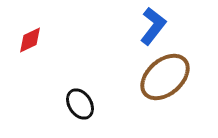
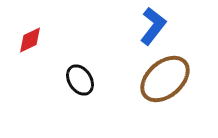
brown ellipse: moved 2 px down
black ellipse: moved 24 px up
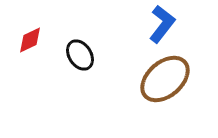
blue L-shape: moved 9 px right, 2 px up
black ellipse: moved 25 px up
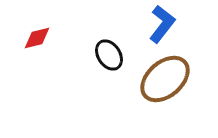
red diamond: moved 7 px right, 2 px up; rotated 12 degrees clockwise
black ellipse: moved 29 px right
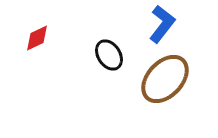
red diamond: rotated 12 degrees counterclockwise
brown ellipse: rotated 6 degrees counterclockwise
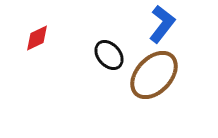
black ellipse: rotated 8 degrees counterclockwise
brown ellipse: moved 11 px left, 4 px up
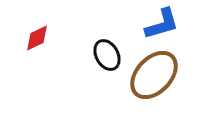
blue L-shape: rotated 36 degrees clockwise
black ellipse: moved 2 px left; rotated 12 degrees clockwise
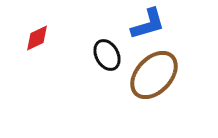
blue L-shape: moved 14 px left
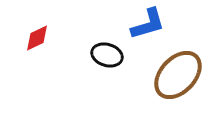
black ellipse: rotated 44 degrees counterclockwise
brown ellipse: moved 24 px right
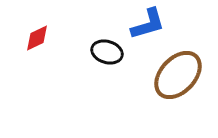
black ellipse: moved 3 px up
